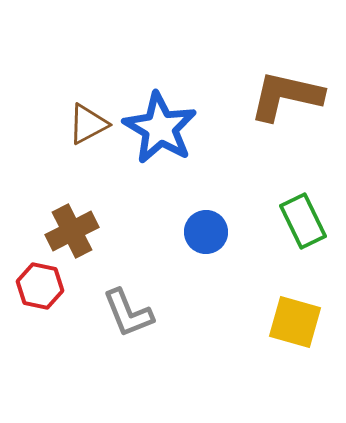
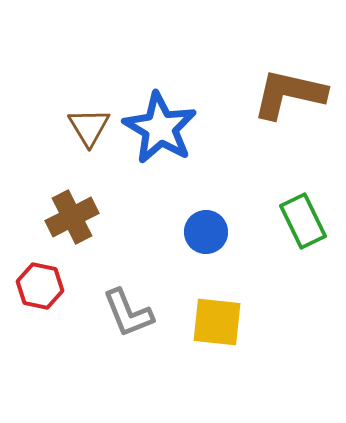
brown L-shape: moved 3 px right, 2 px up
brown triangle: moved 1 px right, 3 px down; rotated 33 degrees counterclockwise
brown cross: moved 14 px up
yellow square: moved 78 px left; rotated 10 degrees counterclockwise
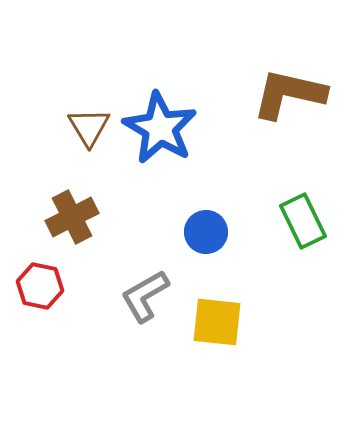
gray L-shape: moved 17 px right, 17 px up; rotated 82 degrees clockwise
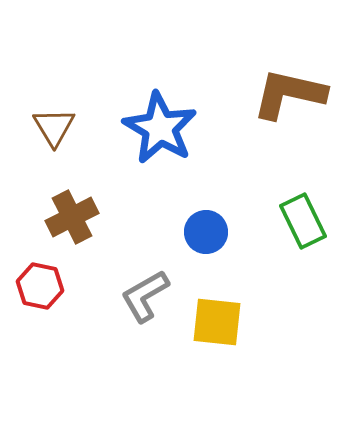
brown triangle: moved 35 px left
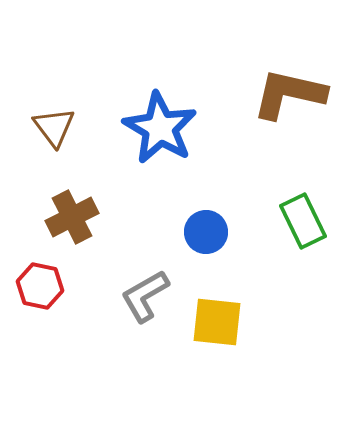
brown triangle: rotated 6 degrees counterclockwise
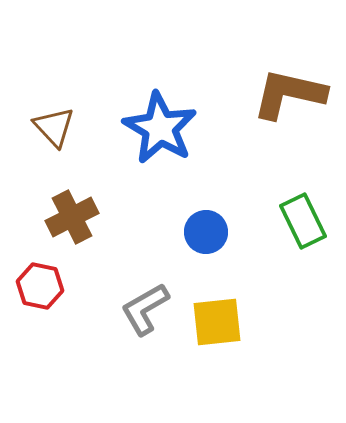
brown triangle: rotated 6 degrees counterclockwise
gray L-shape: moved 13 px down
yellow square: rotated 12 degrees counterclockwise
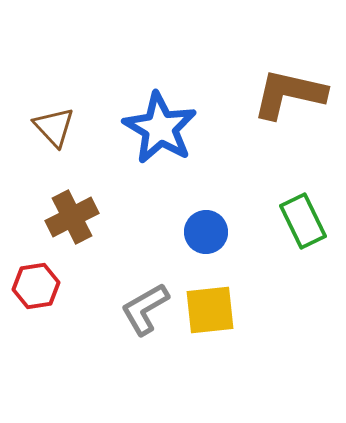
red hexagon: moved 4 px left; rotated 21 degrees counterclockwise
yellow square: moved 7 px left, 12 px up
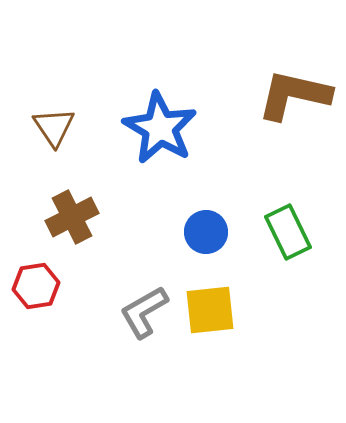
brown L-shape: moved 5 px right, 1 px down
brown triangle: rotated 9 degrees clockwise
green rectangle: moved 15 px left, 11 px down
gray L-shape: moved 1 px left, 3 px down
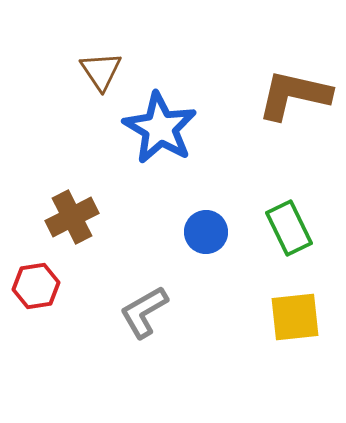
brown triangle: moved 47 px right, 56 px up
green rectangle: moved 1 px right, 4 px up
yellow square: moved 85 px right, 7 px down
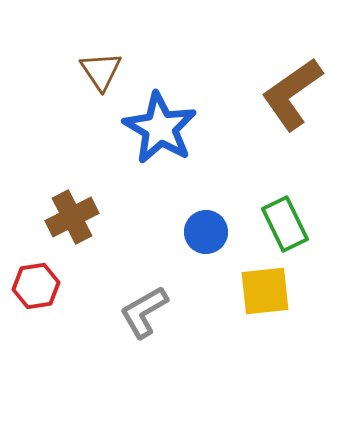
brown L-shape: moved 2 px left, 1 px up; rotated 48 degrees counterclockwise
green rectangle: moved 4 px left, 4 px up
yellow square: moved 30 px left, 26 px up
